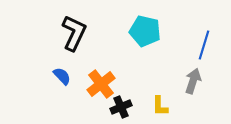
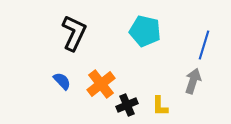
blue semicircle: moved 5 px down
black cross: moved 6 px right, 2 px up
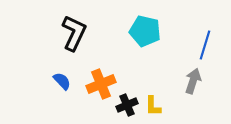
blue line: moved 1 px right
orange cross: rotated 16 degrees clockwise
yellow L-shape: moved 7 px left
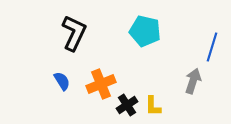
blue line: moved 7 px right, 2 px down
blue semicircle: rotated 12 degrees clockwise
black cross: rotated 10 degrees counterclockwise
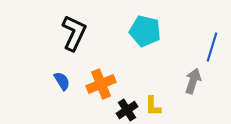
black cross: moved 5 px down
